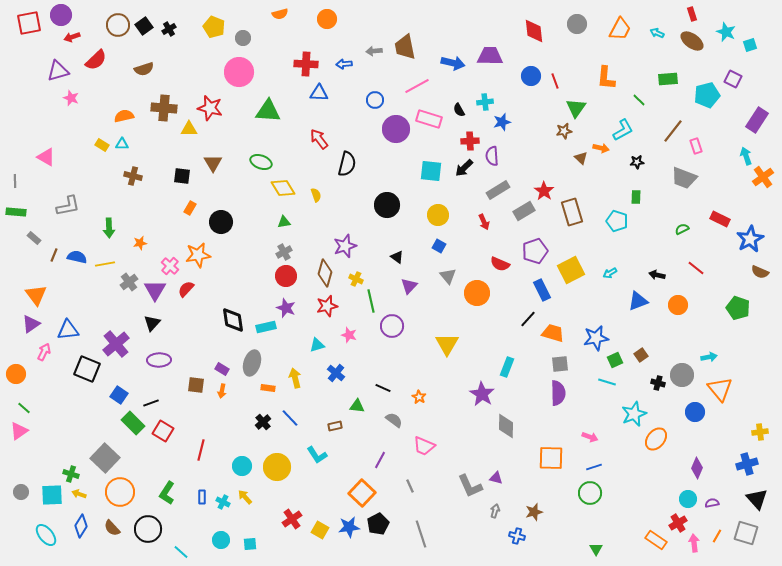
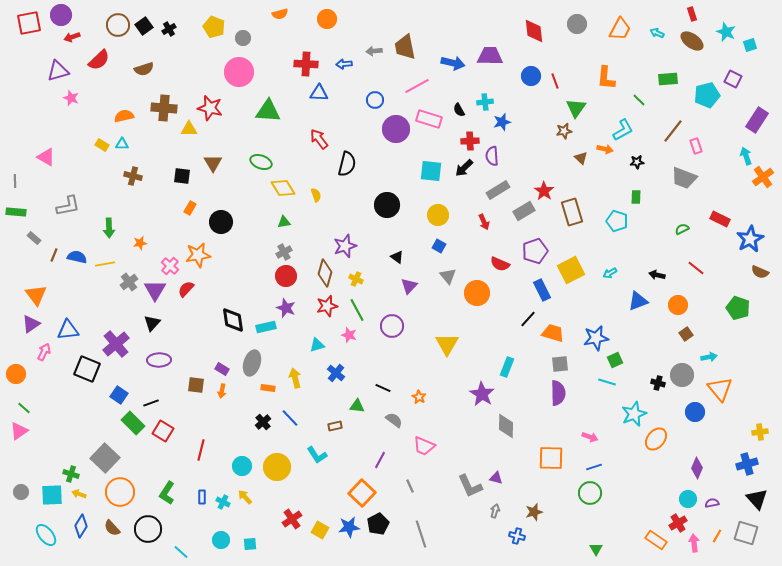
red semicircle at (96, 60): moved 3 px right
orange arrow at (601, 148): moved 4 px right, 1 px down
green line at (371, 301): moved 14 px left, 9 px down; rotated 15 degrees counterclockwise
brown square at (641, 355): moved 45 px right, 21 px up
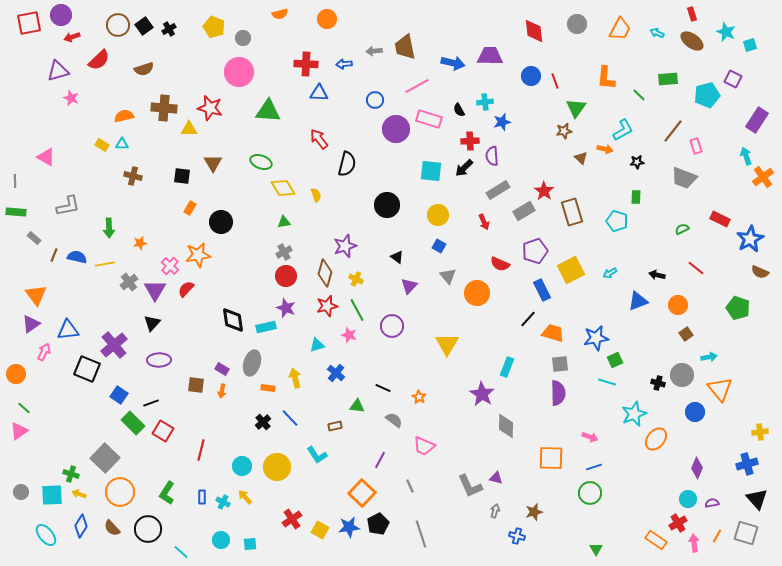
green line at (639, 100): moved 5 px up
purple cross at (116, 344): moved 2 px left, 1 px down
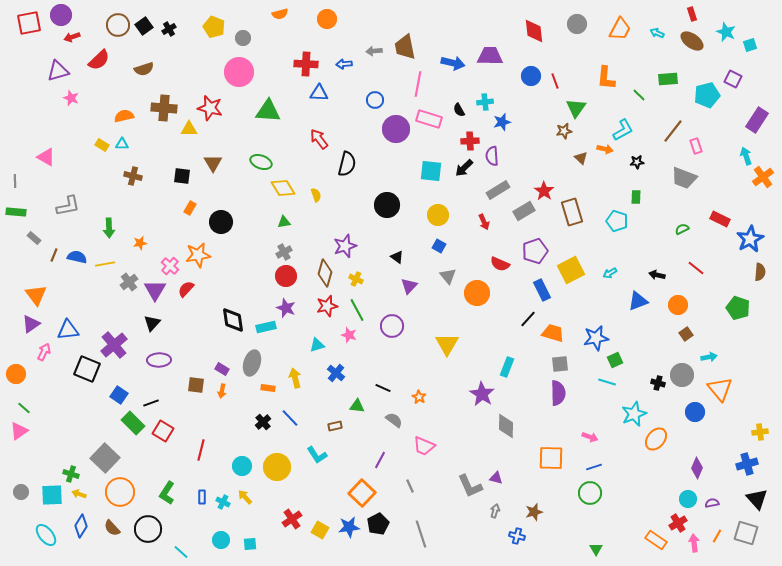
pink line at (417, 86): moved 1 px right, 2 px up; rotated 50 degrees counterclockwise
brown semicircle at (760, 272): rotated 108 degrees counterclockwise
